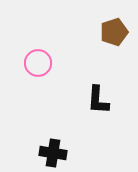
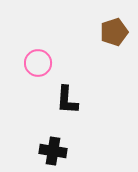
black L-shape: moved 31 px left
black cross: moved 2 px up
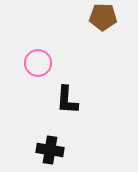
brown pentagon: moved 11 px left, 15 px up; rotated 20 degrees clockwise
black cross: moved 3 px left, 1 px up
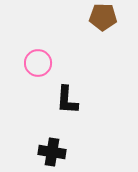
black cross: moved 2 px right, 2 px down
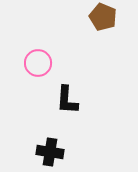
brown pentagon: rotated 20 degrees clockwise
black cross: moved 2 px left
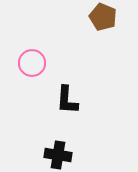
pink circle: moved 6 px left
black cross: moved 8 px right, 3 px down
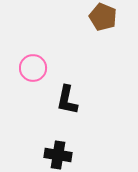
pink circle: moved 1 px right, 5 px down
black L-shape: rotated 8 degrees clockwise
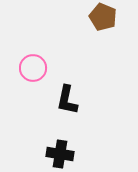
black cross: moved 2 px right, 1 px up
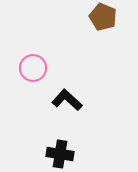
black L-shape: rotated 120 degrees clockwise
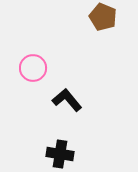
black L-shape: rotated 8 degrees clockwise
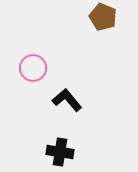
black cross: moved 2 px up
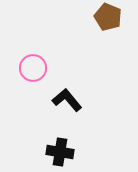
brown pentagon: moved 5 px right
